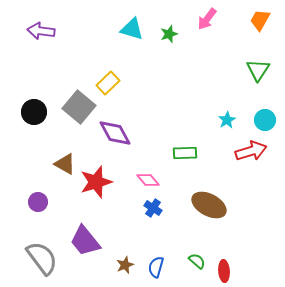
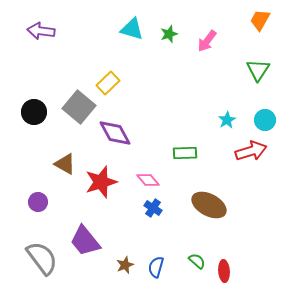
pink arrow: moved 22 px down
red star: moved 5 px right
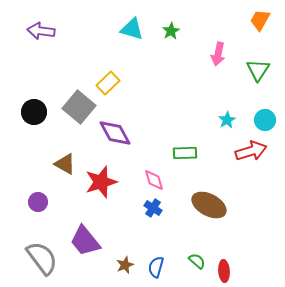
green star: moved 2 px right, 3 px up; rotated 12 degrees counterclockwise
pink arrow: moved 11 px right, 13 px down; rotated 25 degrees counterclockwise
pink diamond: moved 6 px right; rotated 25 degrees clockwise
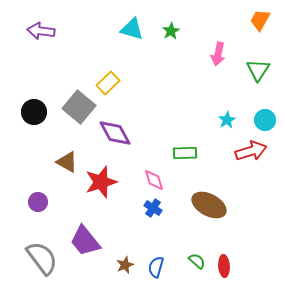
brown triangle: moved 2 px right, 2 px up
red ellipse: moved 5 px up
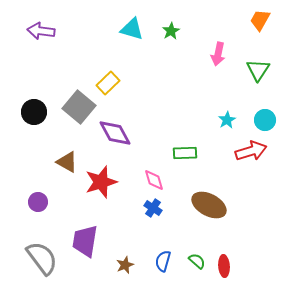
purple trapezoid: rotated 48 degrees clockwise
blue semicircle: moved 7 px right, 6 px up
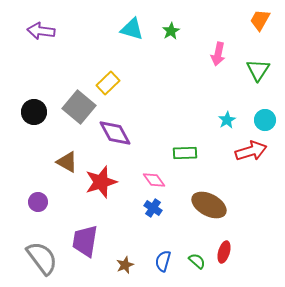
pink diamond: rotated 20 degrees counterclockwise
red ellipse: moved 14 px up; rotated 20 degrees clockwise
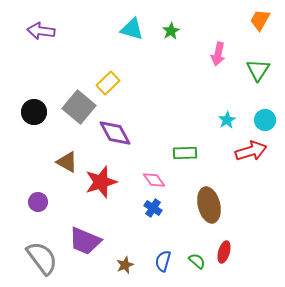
brown ellipse: rotated 48 degrees clockwise
purple trapezoid: rotated 76 degrees counterclockwise
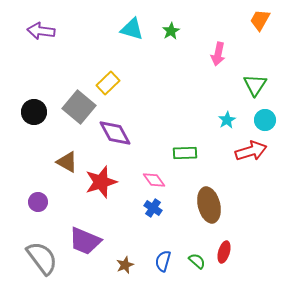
green triangle: moved 3 px left, 15 px down
